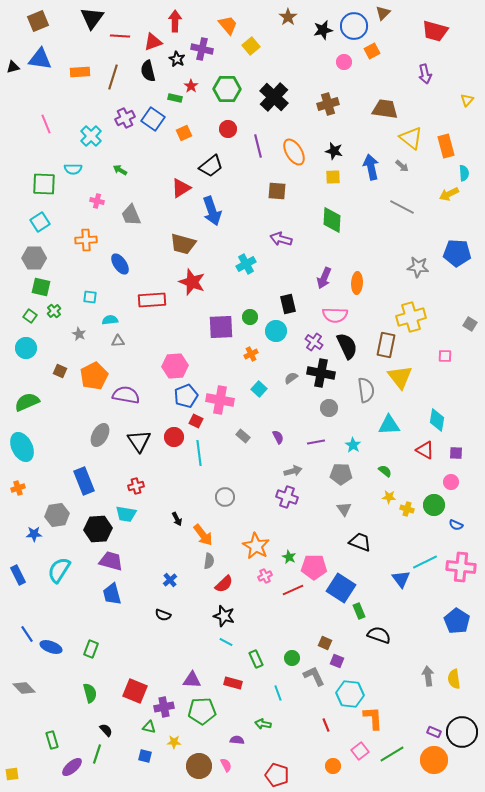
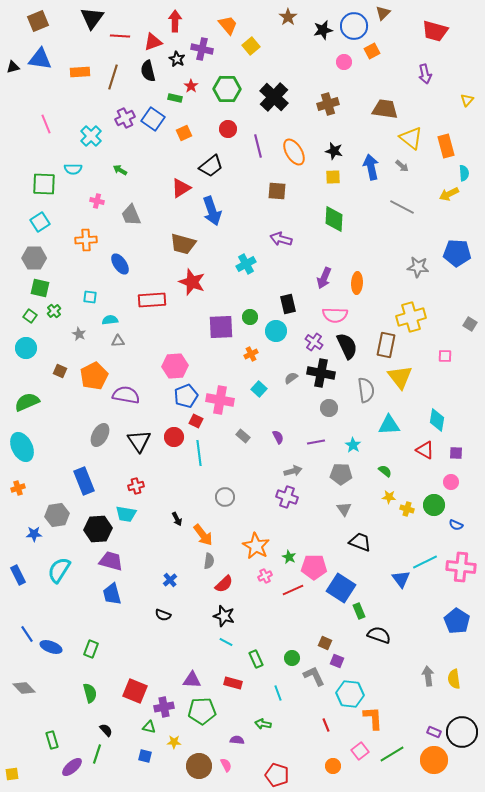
green diamond at (332, 220): moved 2 px right, 1 px up
green square at (41, 287): moved 1 px left, 1 px down
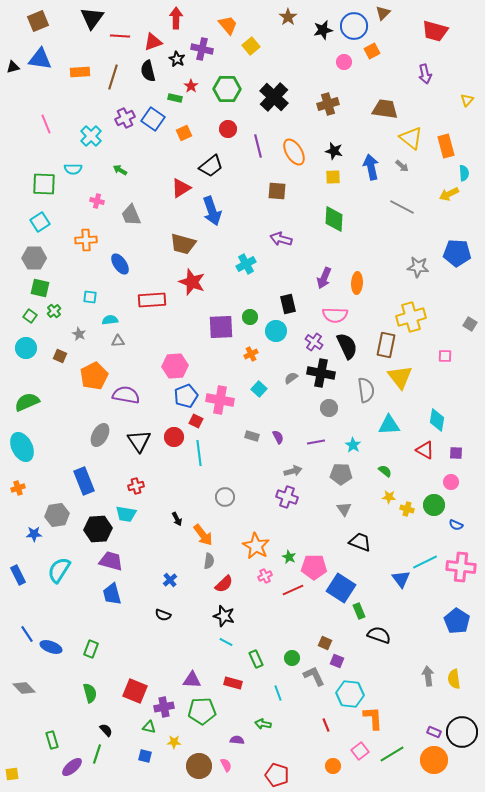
red arrow at (175, 21): moved 1 px right, 3 px up
brown square at (60, 371): moved 15 px up
gray rectangle at (243, 436): moved 9 px right; rotated 24 degrees counterclockwise
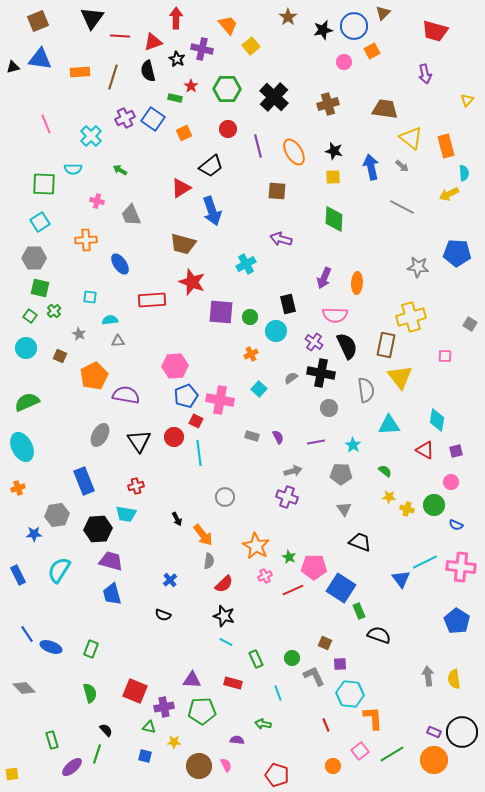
purple square at (221, 327): moved 15 px up; rotated 8 degrees clockwise
purple square at (456, 453): moved 2 px up; rotated 16 degrees counterclockwise
purple square at (337, 661): moved 3 px right, 3 px down; rotated 24 degrees counterclockwise
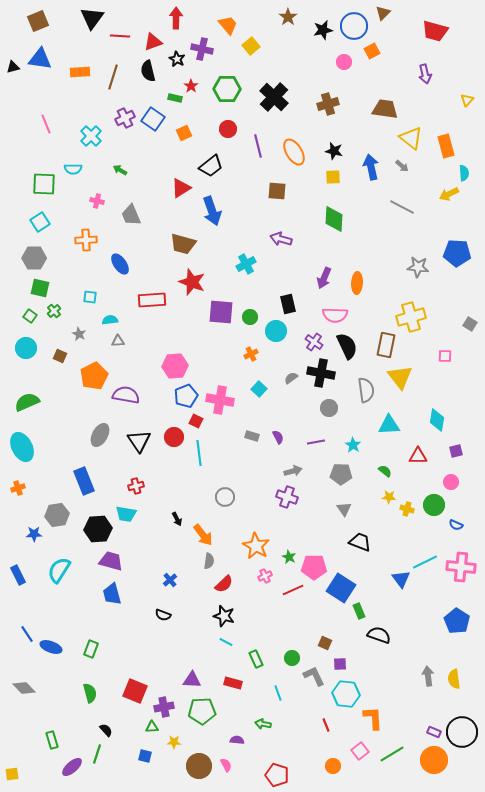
red triangle at (425, 450): moved 7 px left, 6 px down; rotated 30 degrees counterclockwise
cyan hexagon at (350, 694): moved 4 px left
green triangle at (149, 727): moved 3 px right; rotated 16 degrees counterclockwise
